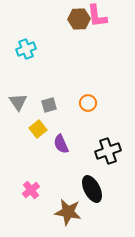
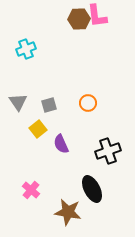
pink cross: rotated 12 degrees counterclockwise
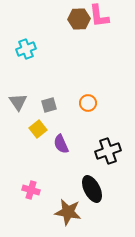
pink L-shape: moved 2 px right
pink cross: rotated 24 degrees counterclockwise
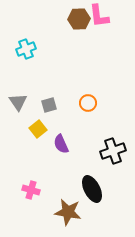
black cross: moved 5 px right
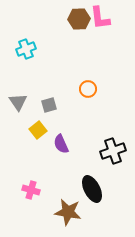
pink L-shape: moved 1 px right, 2 px down
orange circle: moved 14 px up
yellow square: moved 1 px down
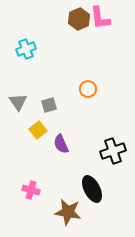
brown hexagon: rotated 20 degrees counterclockwise
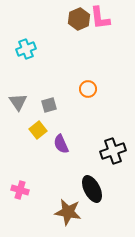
pink cross: moved 11 px left
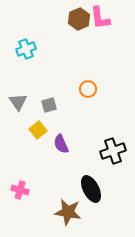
black ellipse: moved 1 px left
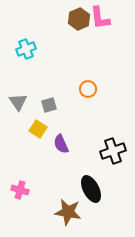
yellow square: moved 1 px up; rotated 18 degrees counterclockwise
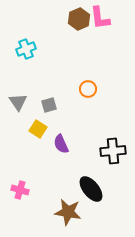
black cross: rotated 15 degrees clockwise
black ellipse: rotated 12 degrees counterclockwise
